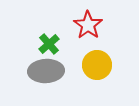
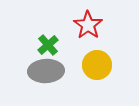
green cross: moved 1 px left, 1 px down
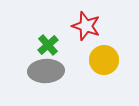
red star: moved 2 px left, 1 px down; rotated 16 degrees counterclockwise
yellow circle: moved 7 px right, 5 px up
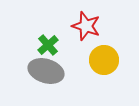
gray ellipse: rotated 20 degrees clockwise
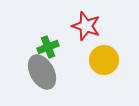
green cross: moved 2 px down; rotated 20 degrees clockwise
gray ellipse: moved 4 px left, 1 px down; rotated 44 degrees clockwise
